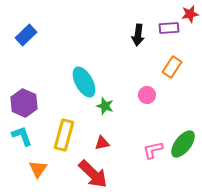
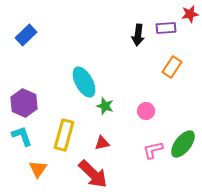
purple rectangle: moved 3 px left
pink circle: moved 1 px left, 16 px down
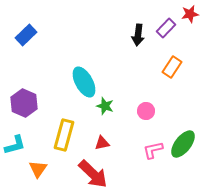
purple rectangle: rotated 42 degrees counterclockwise
cyan L-shape: moved 7 px left, 9 px down; rotated 95 degrees clockwise
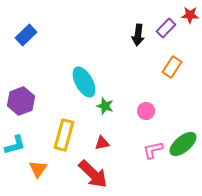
red star: moved 1 px down; rotated 12 degrees clockwise
purple hexagon: moved 3 px left, 2 px up; rotated 16 degrees clockwise
green ellipse: rotated 12 degrees clockwise
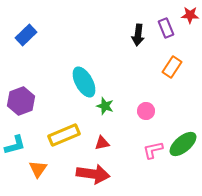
purple rectangle: rotated 66 degrees counterclockwise
yellow rectangle: rotated 52 degrees clockwise
red arrow: rotated 36 degrees counterclockwise
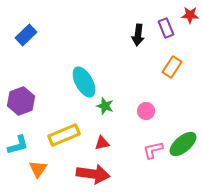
cyan L-shape: moved 3 px right
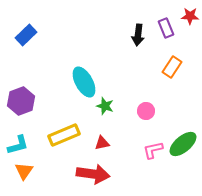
red star: moved 1 px down
orange triangle: moved 14 px left, 2 px down
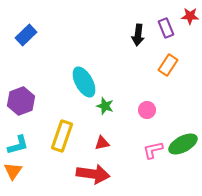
orange rectangle: moved 4 px left, 2 px up
pink circle: moved 1 px right, 1 px up
yellow rectangle: moved 2 px left, 1 px down; rotated 48 degrees counterclockwise
green ellipse: rotated 12 degrees clockwise
orange triangle: moved 11 px left
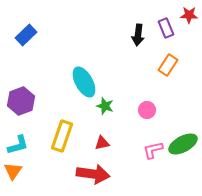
red star: moved 1 px left, 1 px up
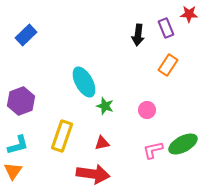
red star: moved 1 px up
